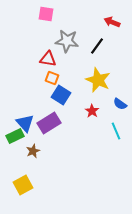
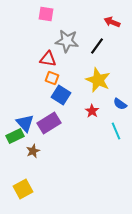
yellow square: moved 4 px down
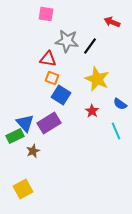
black line: moved 7 px left
yellow star: moved 1 px left, 1 px up
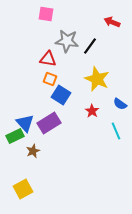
orange square: moved 2 px left, 1 px down
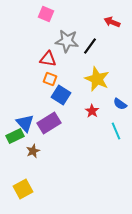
pink square: rotated 14 degrees clockwise
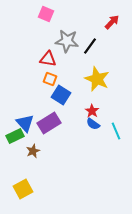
red arrow: rotated 112 degrees clockwise
blue semicircle: moved 27 px left, 20 px down
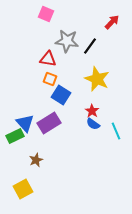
brown star: moved 3 px right, 9 px down
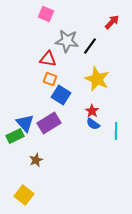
cyan line: rotated 24 degrees clockwise
yellow square: moved 1 px right, 6 px down; rotated 24 degrees counterclockwise
